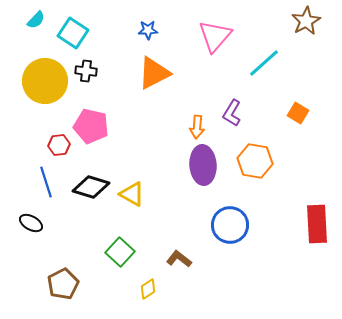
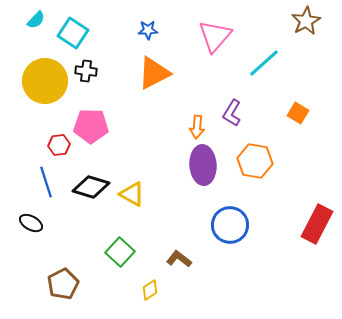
pink pentagon: rotated 12 degrees counterclockwise
red rectangle: rotated 30 degrees clockwise
yellow diamond: moved 2 px right, 1 px down
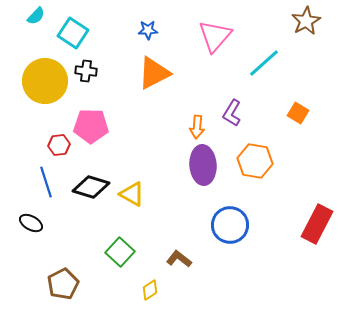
cyan semicircle: moved 4 px up
